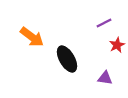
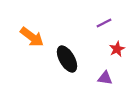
red star: moved 4 px down
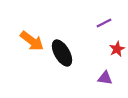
orange arrow: moved 4 px down
black ellipse: moved 5 px left, 6 px up
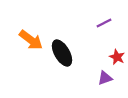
orange arrow: moved 1 px left, 1 px up
red star: moved 8 px down; rotated 21 degrees counterclockwise
purple triangle: rotated 28 degrees counterclockwise
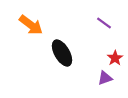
purple line: rotated 63 degrees clockwise
orange arrow: moved 15 px up
red star: moved 2 px left, 1 px down; rotated 14 degrees clockwise
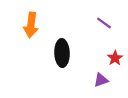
orange arrow: rotated 60 degrees clockwise
black ellipse: rotated 28 degrees clockwise
purple triangle: moved 4 px left, 2 px down
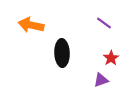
orange arrow: rotated 95 degrees clockwise
red star: moved 4 px left
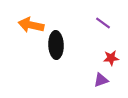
purple line: moved 1 px left
black ellipse: moved 6 px left, 8 px up
red star: rotated 28 degrees clockwise
